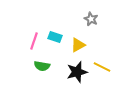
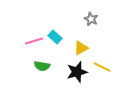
cyan rectangle: rotated 24 degrees clockwise
pink line: rotated 54 degrees clockwise
yellow triangle: moved 3 px right, 3 px down
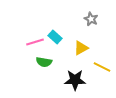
pink line: moved 1 px right, 1 px down
green semicircle: moved 2 px right, 4 px up
black star: moved 2 px left, 8 px down; rotated 15 degrees clockwise
